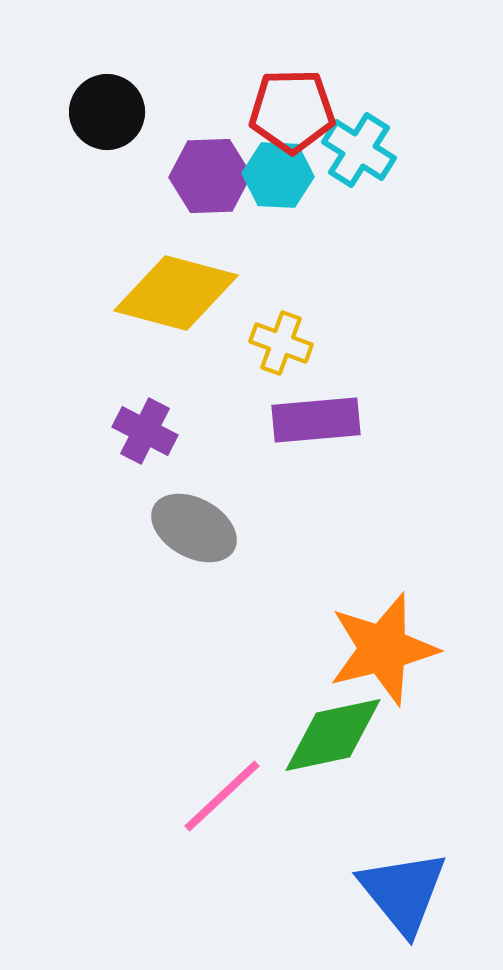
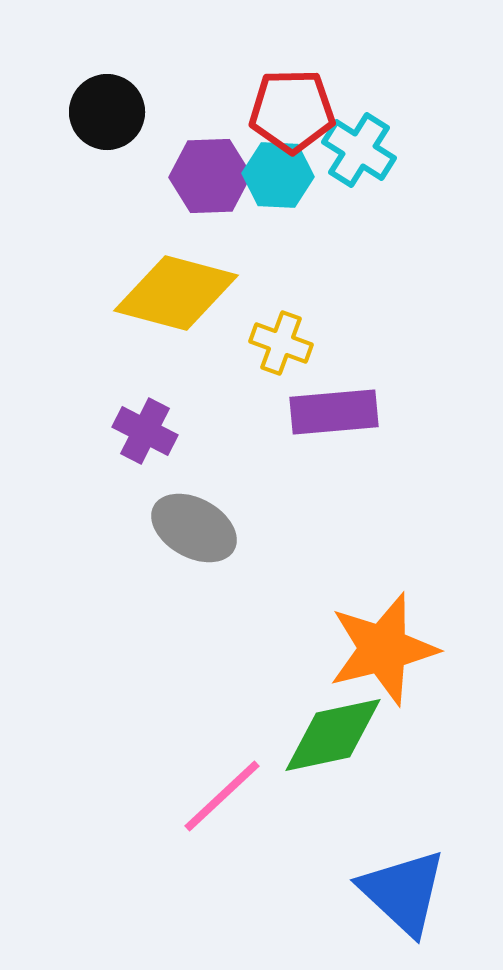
purple rectangle: moved 18 px right, 8 px up
blue triangle: rotated 8 degrees counterclockwise
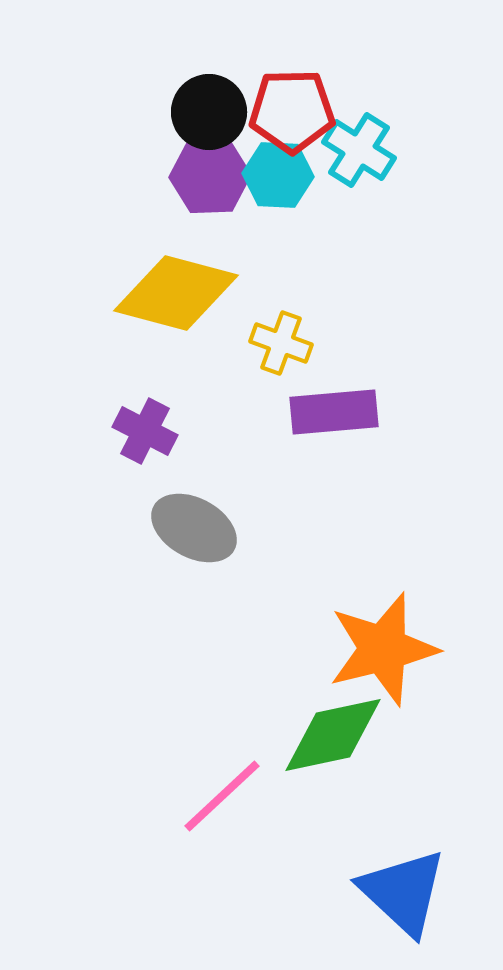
black circle: moved 102 px right
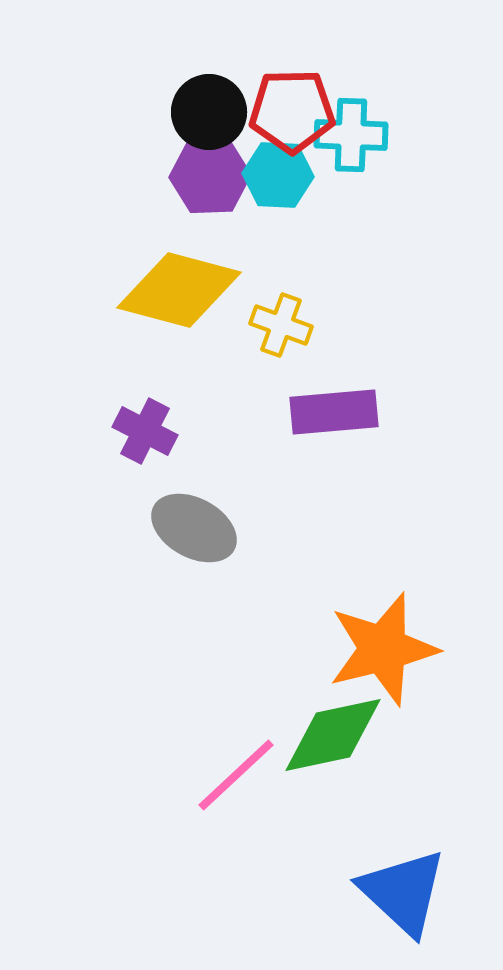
cyan cross: moved 8 px left, 15 px up; rotated 30 degrees counterclockwise
yellow diamond: moved 3 px right, 3 px up
yellow cross: moved 18 px up
pink line: moved 14 px right, 21 px up
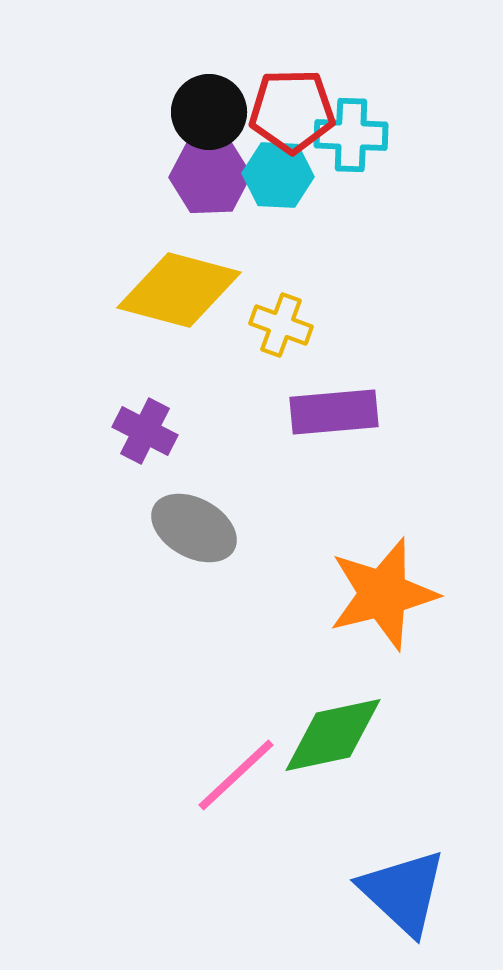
orange star: moved 55 px up
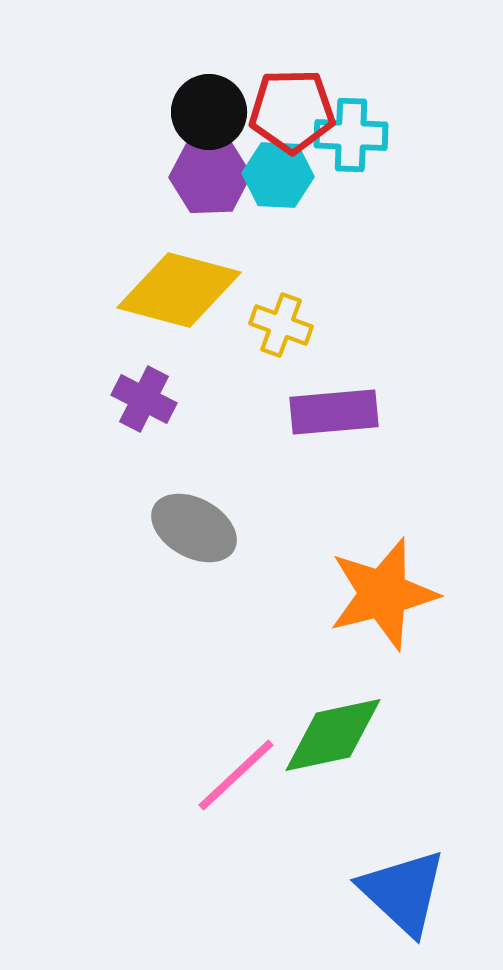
purple cross: moved 1 px left, 32 px up
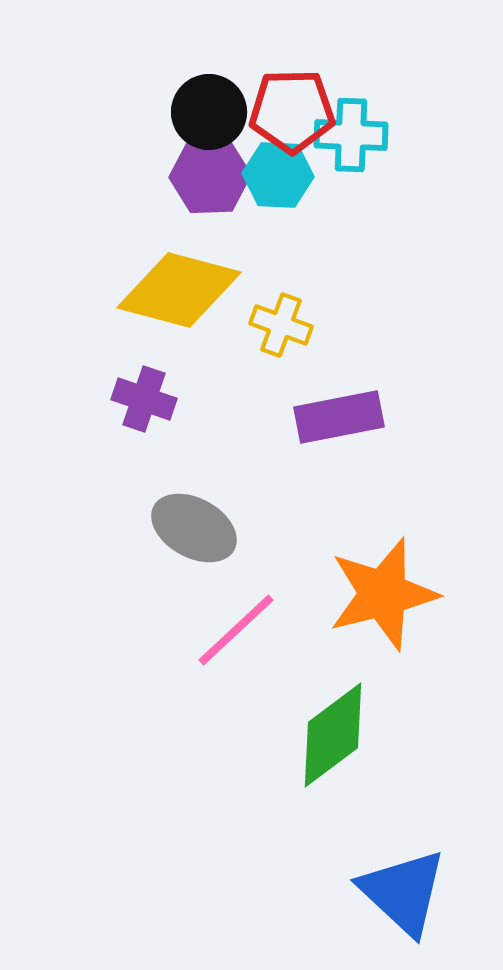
purple cross: rotated 8 degrees counterclockwise
purple rectangle: moved 5 px right, 5 px down; rotated 6 degrees counterclockwise
green diamond: rotated 25 degrees counterclockwise
pink line: moved 145 px up
